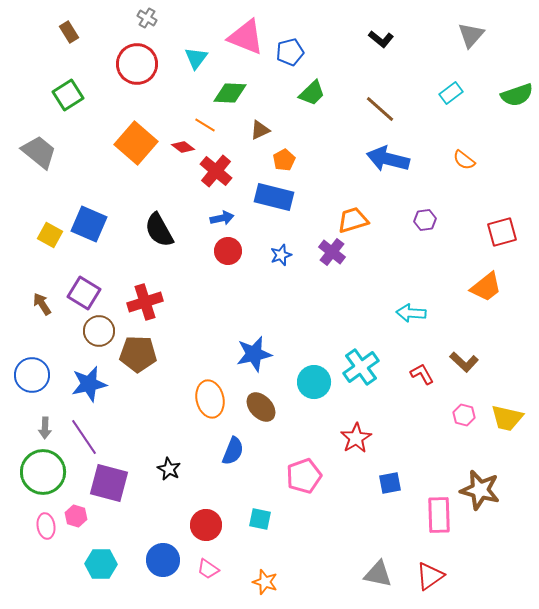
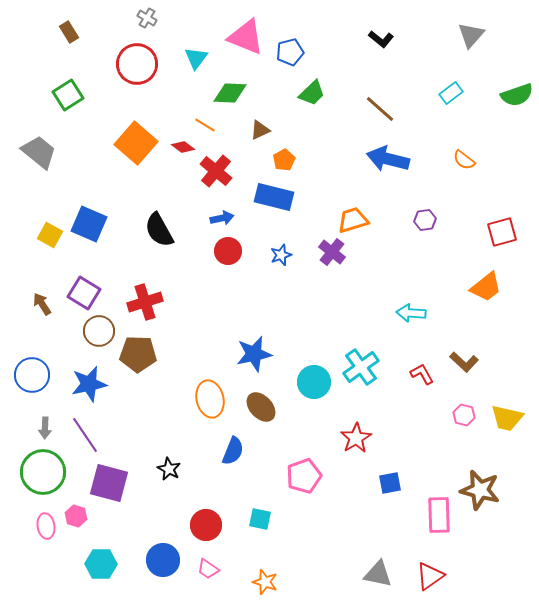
purple line at (84, 437): moved 1 px right, 2 px up
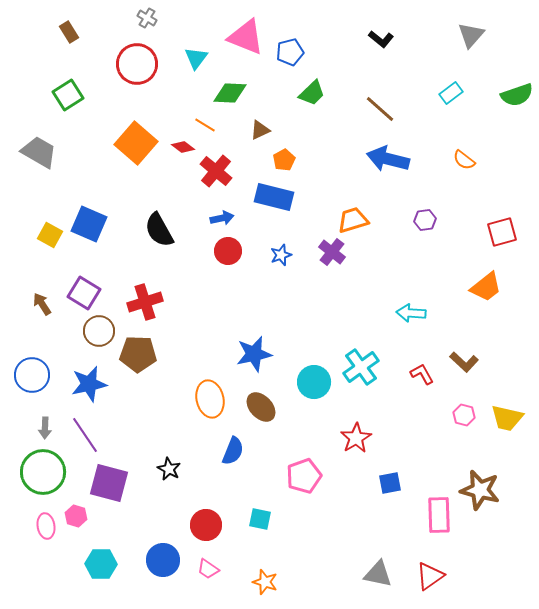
gray trapezoid at (39, 152): rotated 9 degrees counterclockwise
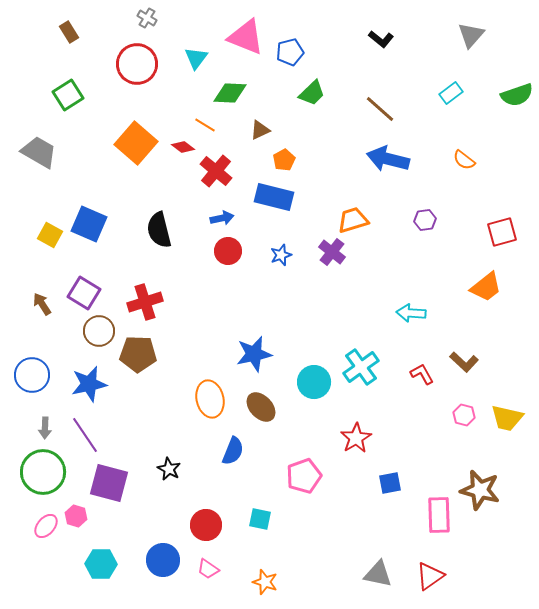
black semicircle at (159, 230): rotated 15 degrees clockwise
pink ellipse at (46, 526): rotated 50 degrees clockwise
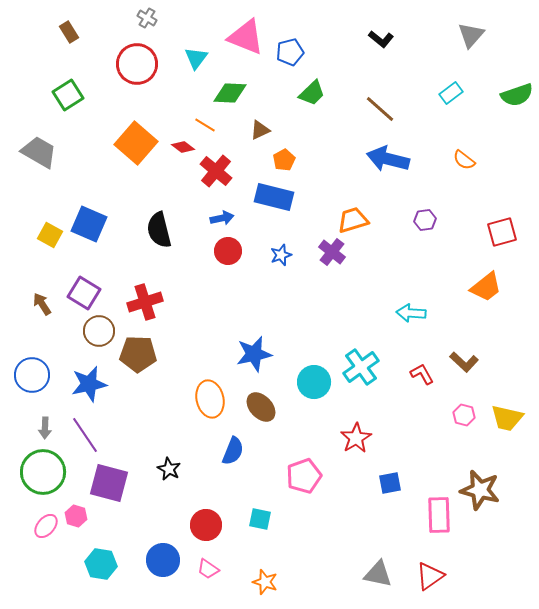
cyan hexagon at (101, 564): rotated 8 degrees clockwise
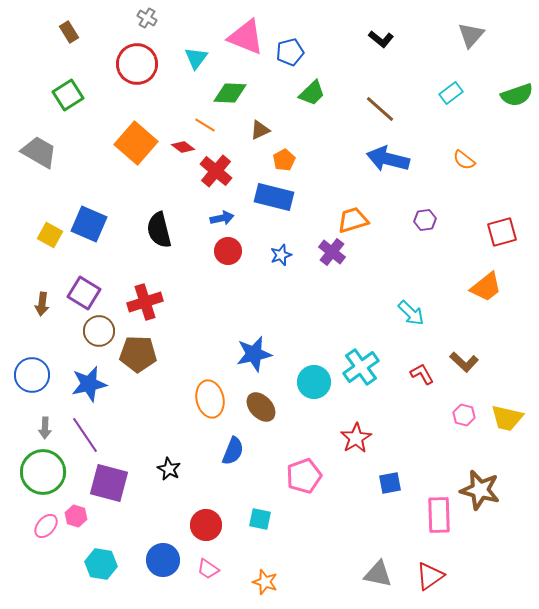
brown arrow at (42, 304): rotated 140 degrees counterclockwise
cyan arrow at (411, 313): rotated 140 degrees counterclockwise
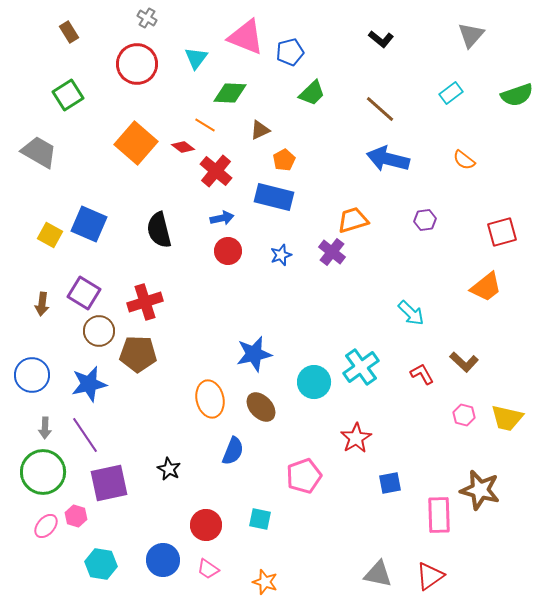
purple square at (109, 483): rotated 27 degrees counterclockwise
